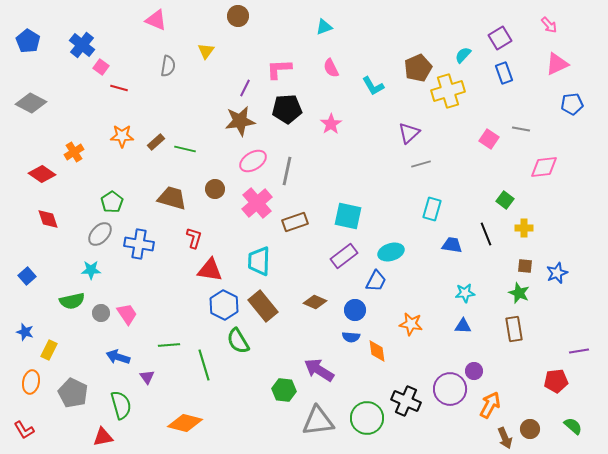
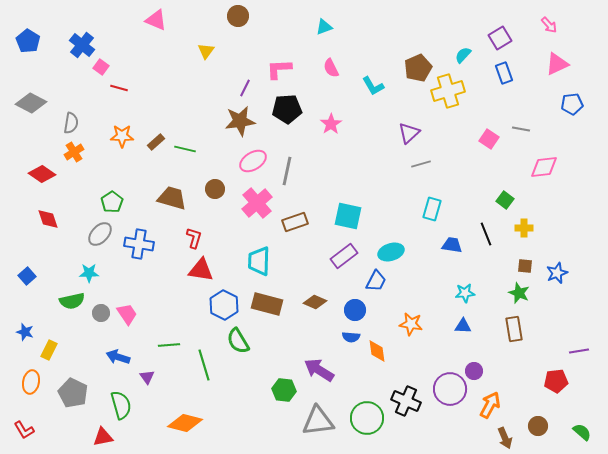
gray semicircle at (168, 66): moved 97 px left, 57 px down
cyan star at (91, 270): moved 2 px left, 3 px down
red triangle at (210, 270): moved 9 px left
brown rectangle at (263, 306): moved 4 px right, 2 px up; rotated 36 degrees counterclockwise
green semicircle at (573, 426): moved 9 px right, 6 px down
brown circle at (530, 429): moved 8 px right, 3 px up
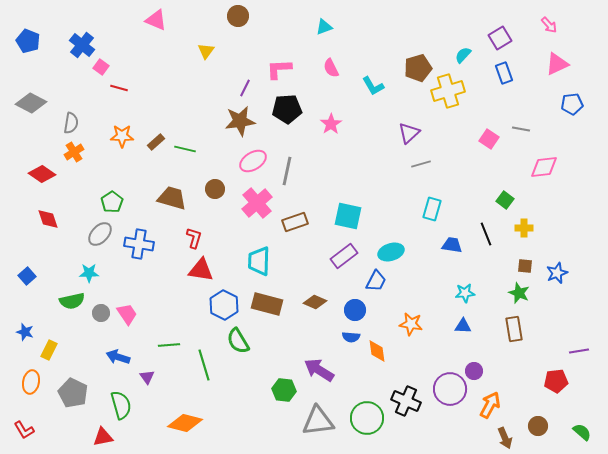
blue pentagon at (28, 41): rotated 10 degrees counterclockwise
brown pentagon at (418, 68): rotated 8 degrees clockwise
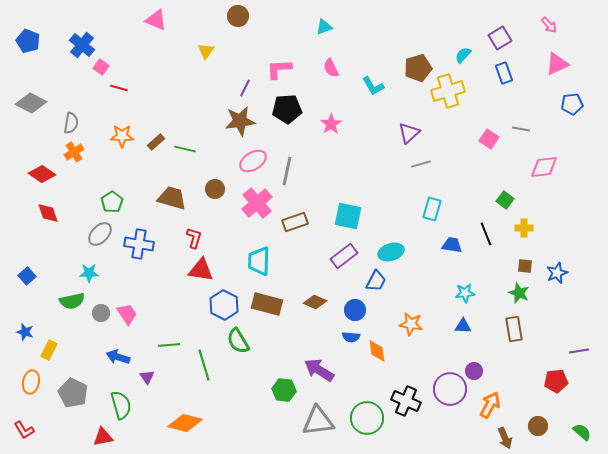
red diamond at (48, 219): moved 6 px up
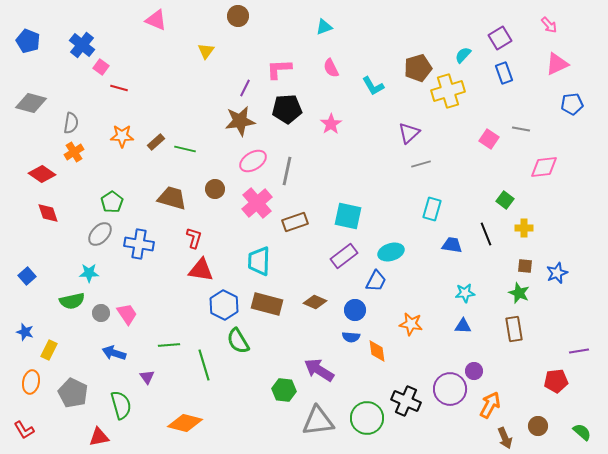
gray diamond at (31, 103): rotated 12 degrees counterclockwise
blue arrow at (118, 357): moved 4 px left, 4 px up
red triangle at (103, 437): moved 4 px left
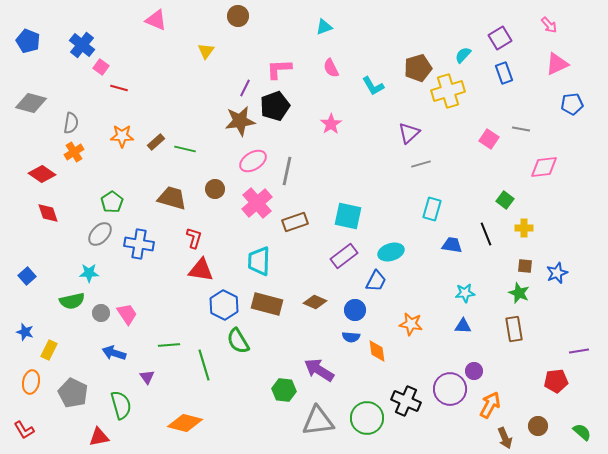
black pentagon at (287, 109): moved 12 px left, 3 px up; rotated 16 degrees counterclockwise
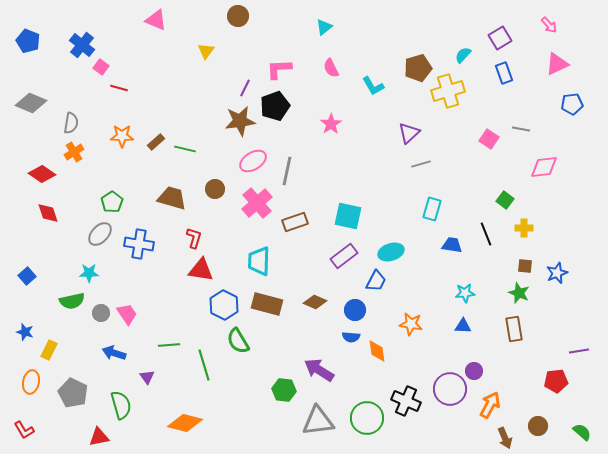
cyan triangle at (324, 27): rotated 18 degrees counterclockwise
gray diamond at (31, 103): rotated 8 degrees clockwise
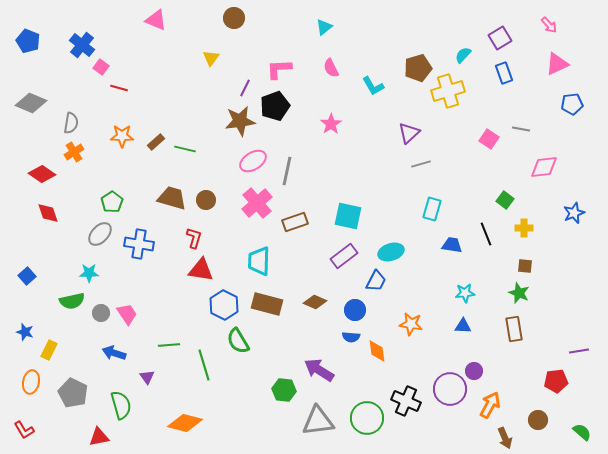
brown circle at (238, 16): moved 4 px left, 2 px down
yellow triangle at (206, 51): moved 5 px right, 7 px down
brown circle at (215, 189): moved 9 px left, 11 px down
blue star at (557, 273): moved 17 px right, 60 px up
brown circle at (538, 426): moved 6 px up
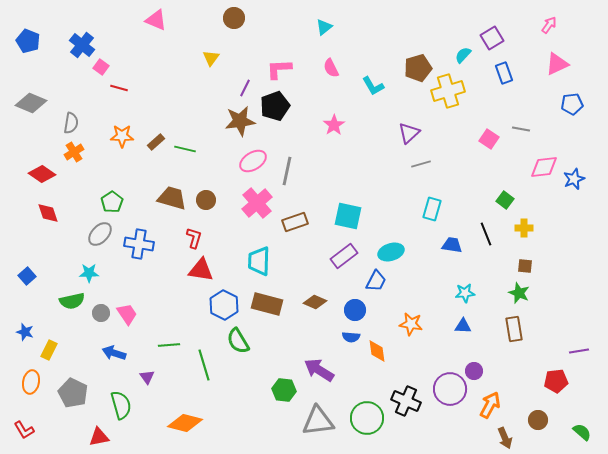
pink arrow at (549, 25): rotated 102 degrees counterclockwise
purple square at (500, 38): moved 8 px left
pink star at (331, 124): moved 3 px right, 1 px down
blue star at (574, 213): moved 34 px up
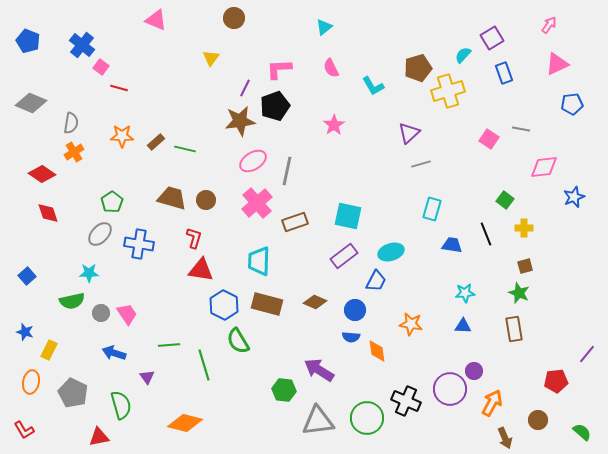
blue star at (574, 179): moved 18 px down
brown square at (525, 266): rotated 21 degrees counterclockwise
purple line at (579, 351): moved 8 px right, 3 px down; rotated 42 degrees counterclockwise
orange arrow at (490, 405): moved 2 px right, 2 px up
